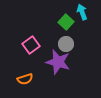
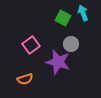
cyan arrow: moved 1 px right, 1 px down
green square: moved 3 px left, 4 px up; rotated 14 degrees counterclockwise
gray circle: moved 5 px right
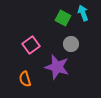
purple star: moved 1 px left, 5 px down
orange semicircle: rotated 91 degrees clockwise
